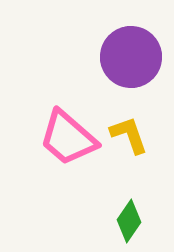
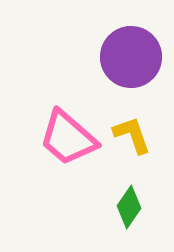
yellow L-shape: moved 3 px right
green diamond: moved 14 px up
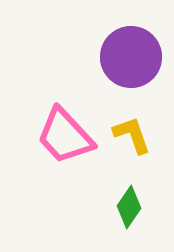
pink trapezoid: moved 3 px left, 2 px up; rotated 6 degrees clockwise
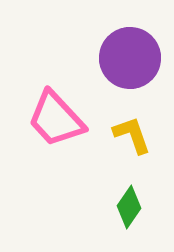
purple circle: moved 1 px left, 1 px down
pink trapezoid: moved 9 px left, 17 px up
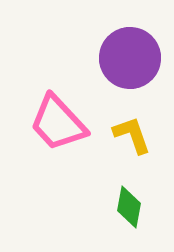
pink trapezoid: moved 2 px right, 4 px down
green diamond: rotated 24 degrees counterclockwise
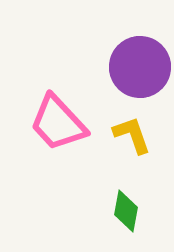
purple circle: moved 10 px right, 9 px down
green diamond: moved 3 px left, 4 px down
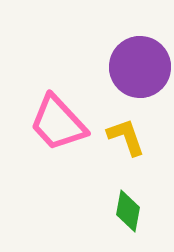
yellow L-shape: moved 6 px left, 2 px down
green diamond: moved 2 px right
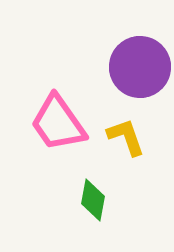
pink trapezoid: rotated 8 degrees clockwise
green diamond: moved 35 px left, 11 px up
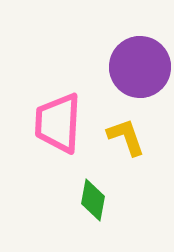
pink trapezoid: rotated 38 degrees clockwise
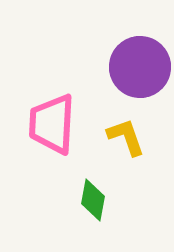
pink trapezoid: moved 6 px left, 1 px down
